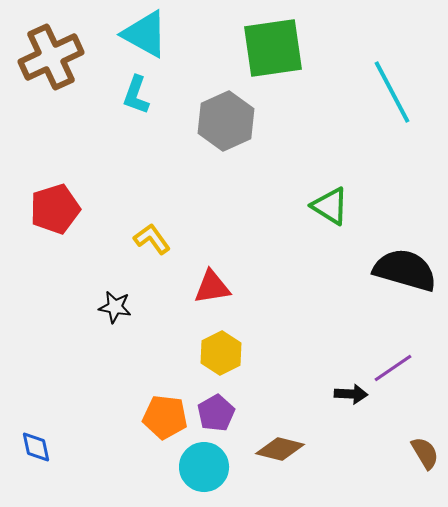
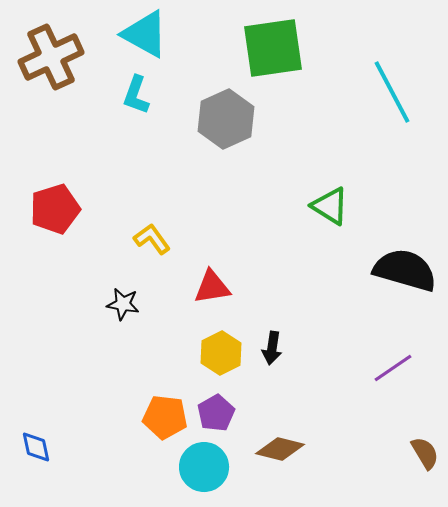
gray hexagon: moved 2 px up
black star: moved 8 px right, 3 px up
black arrow: moved 79 px left, 46 px up; rotated 96 degrees clockwise
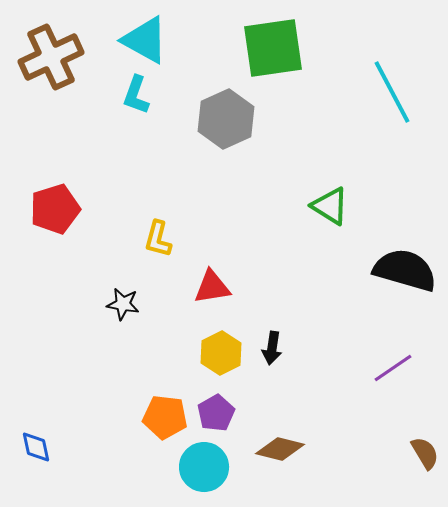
cyan triangle: moved 6 px down
yellow L-shape: moved 6 px right; rotated 129 degrees counterclockwise
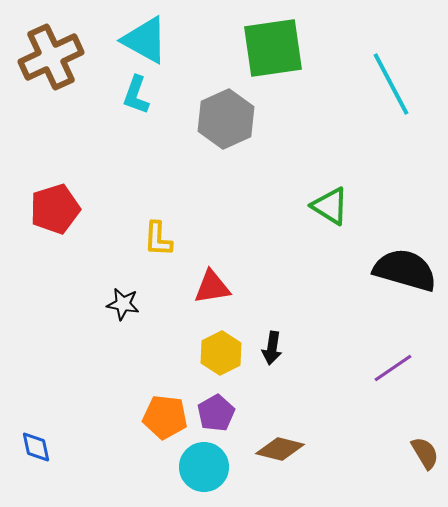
cyan line: moved 1 px left, 8 px up
yellow L-shape: rotated 12 degrees counterclockwise
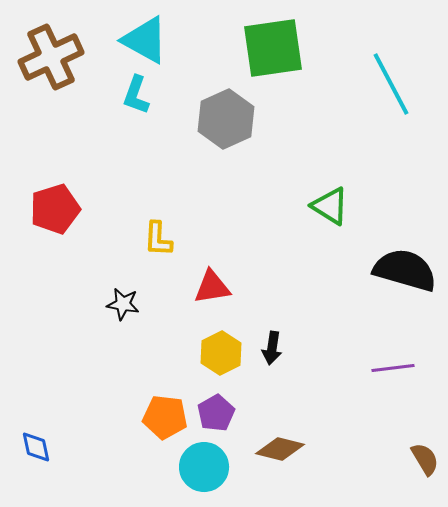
purple line: rotated 27 degrees clockwise
brown semicircle: moved 6 px down
